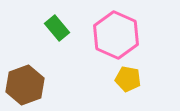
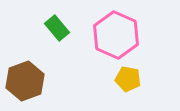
brown hexagon: moved 4 px up
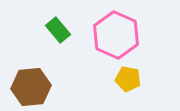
green rectangle: moved 1 px right, 2 px down
brown hexagon: moved 6 px right, 6 px down; rotated 15 degrees clockwise
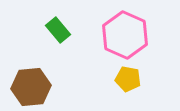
pink hexagon: moved 9 px right
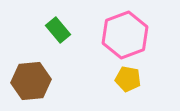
pink hexagon: rotated 15 degrees clockwise
brown hexagon: moved 6 px up
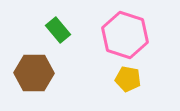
pink hexagon: rotated 21 degrees counterclockwise
brown hexagon: moved 3 px right, 8 px up; rotated 6 degrees clockwise
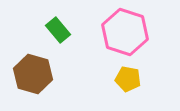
pink hexagon: moved 3 px up
brown hexagon: moved 1 px left, 1 px down; rotated 15 degrees clockwise
